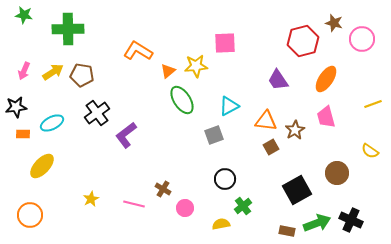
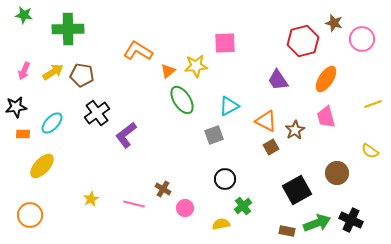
orange triangle at (266, 121): rotated 20 degrees clockwise
cyan ellipse at (52, 123): rotated 20 degrees counterclockwise
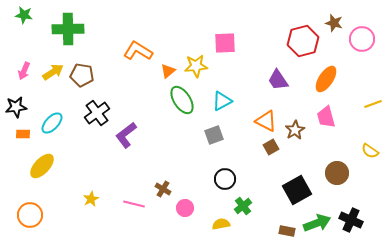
cyan triangle at (229, 106): moved 7 px left, 5 px up
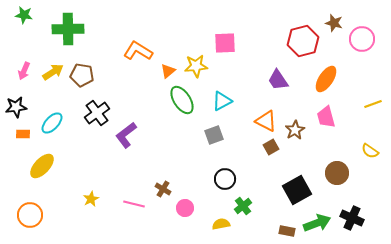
black cross at (351, 220): moved 1 px right, 2 px up
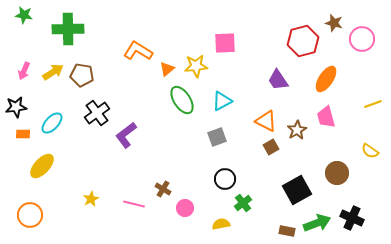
orange triangle at (168, 71): moved 1 px left, 2 px up
brown star at (295, 130): moved 2 px right
gray square at (214, 135): moved 3 px right, 2 px down
green cross at (243, 206): moved 3 px up
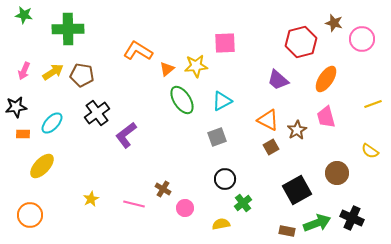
red hexagon at (303, 41): moved 2 px left, 1 px down
purple trapezoid at (278, 80): rotated 15 degrees counterclockwise
orange triangle at (266, 121): moved 2 px right, 1 px up
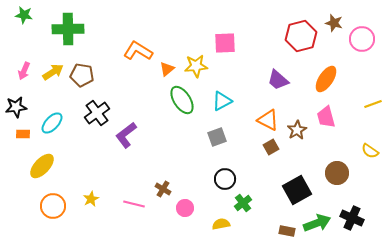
red hexagon at (301, 42): moved 6 px up
orange circle at (30, 215): moved 23 px right, 9 px up
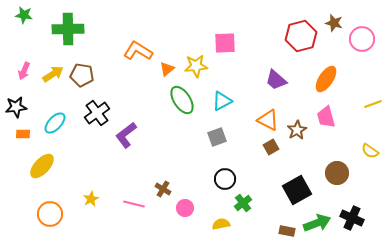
yellow arrow at (53, 72): moved 2 px down
purple trapezoid at (278, 80): moved 2 px left
cyan ellipse at (52, 123): moved 3 px right
orange circle at (53, 206): moved 3 px left, 8 px down
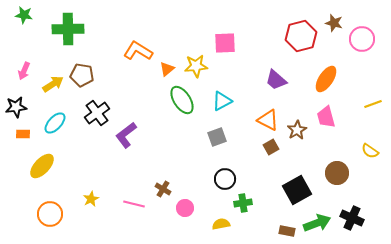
yellow arrow at (53, 74): moved 10 px down
green cross at (243, 203): rotated 30 degrees clockwise
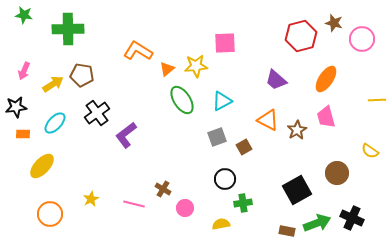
yellow line at (373, 104): moved 4 px right, 4 px up; rotated 18 degrees clockwise
brown square at (271, 147): moved 27 px left
